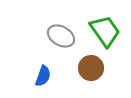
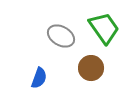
green trapezoid: moved 1 px left, 3 px up
blue semicircle: moved 4 px left, 2 px down
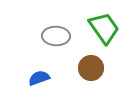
gray ellipse: moved 5 px left; rotated 28 degrees counterclockwise
blue semicircle: rotated 130 degrees counterclockwise
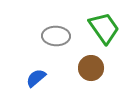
blue semicircle: moved 3 px left; rotated 20 degrees counterclockwise
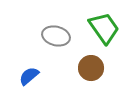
gray ellipse: rotated 12 degrees clockwise
blue semicircle: moved 7 px left, 2 px up
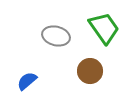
brown circle: moved 1 px left, 3 px down
blue semicircle: moved 2 px left, 5 px down
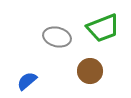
green trapezoid: moved 1 px left; rotated 104 degrees clockwise
gray ellipse: moved 1 px right, 1 px down
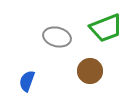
green trapezoid: moved 3 px right
blue semicircle: rotated 30 degrees counterclockwise
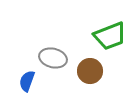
green trapezoid: moved 4 px right, 8 px down
gray ellipse: moved 4 px left, 21 px down
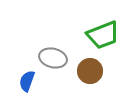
green trapezoid: moved 7 px left, 1 px up
